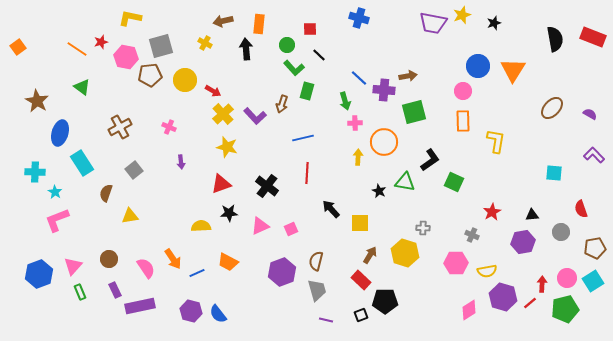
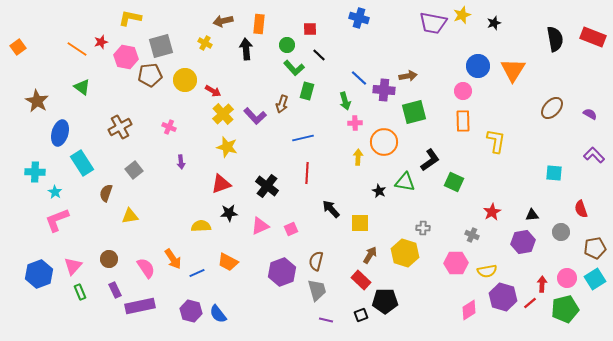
cyan square at (593, 281): moved 2 px right, 2 px up
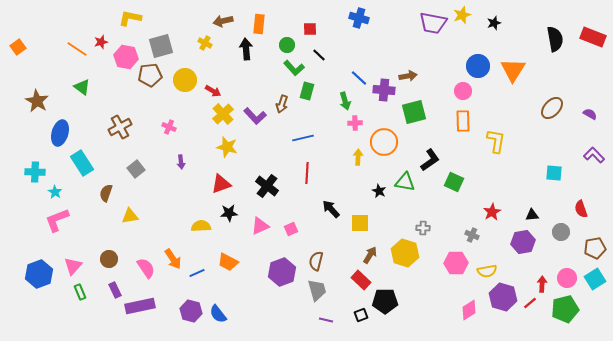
gray square at (134, 170): moved 2 px right, 1 px up
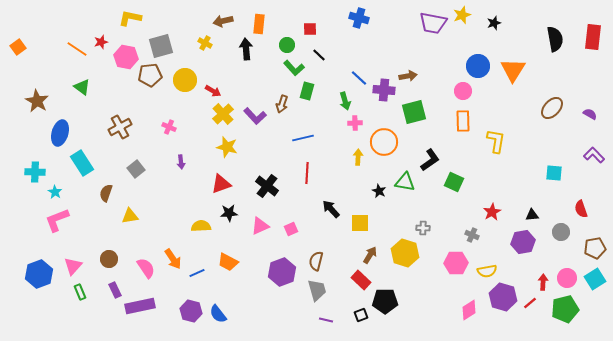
red rectangle at (593, 37): rotated 75 degrees clockwise
red arrow at (542, 284): moved 1 px right, 2 px up
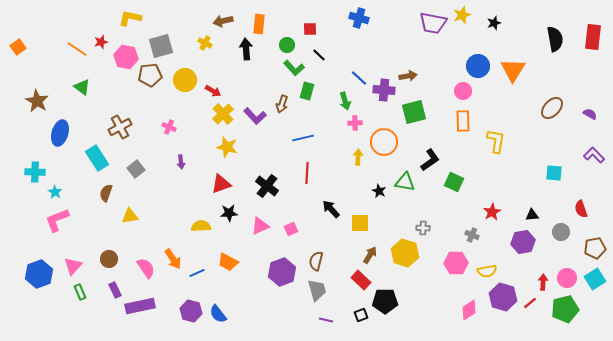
cyan rectangle at (82, 163): moved 15 px right, 5 px up
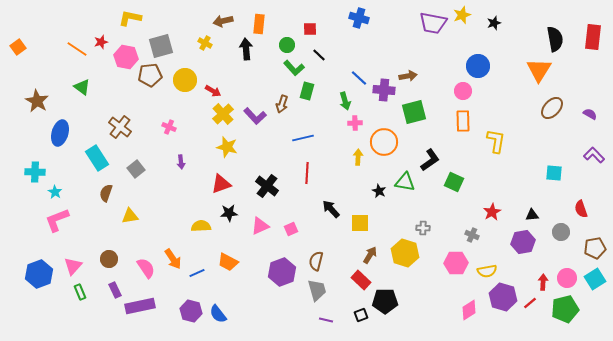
orange triangle at (513, 70): moved 26 px right
brown cross at (120, 127): rotated 25 degrees counterclockwise
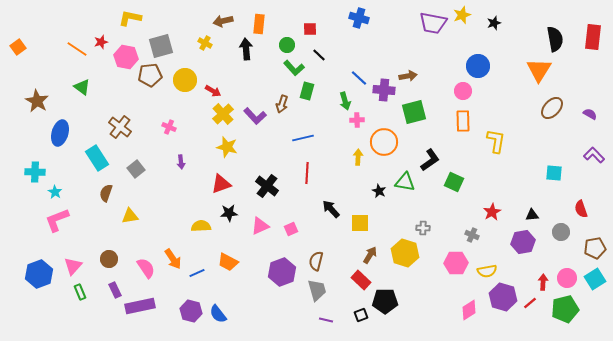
pink cross at (355, 123): moved 2 px right, 3 px up
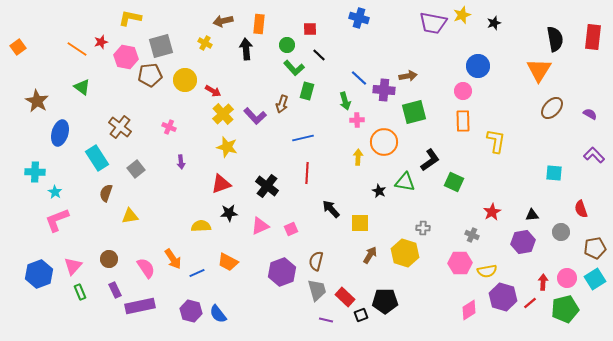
pink hexagon at (456, 263): moved 4 px right
red rectangle at (361, 280): moved 16 px left, 17 px down
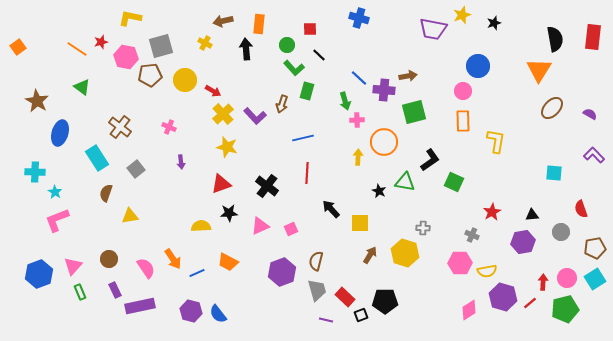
purple trapezoid at (433, 23): moved 6 px down
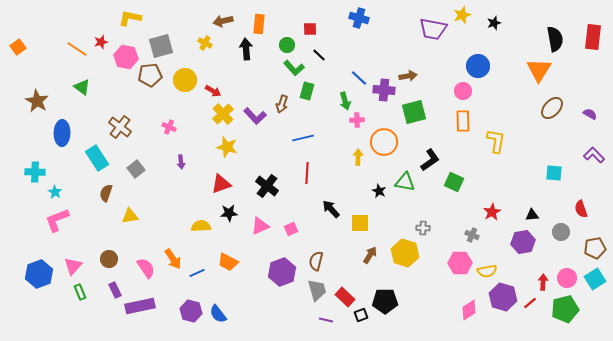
blue ellipse at (60, 133): moved 2 px right; rotated 15 degrees counterclockwise
